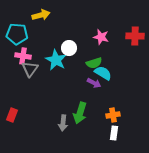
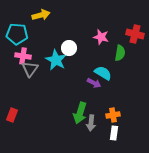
red cross: moved 2 px up; rotated 12 degrees clockwise
green semicircle: moved 26 px right, 10 px up; rotated 63 degrees counterclockwise
gray arrow: moved 28 px right
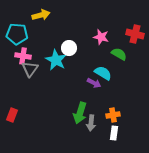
green semicircle: moved 1 px left, 1 px down; rotated 70 degrees counterclockwise
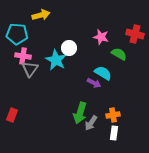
gray arrow: rotated 28 degrees clockwise
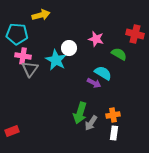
pink star: moved 5 px left, 2 px down
red rectangle: moved 16 px down; rotated 48 degrees clockwise
